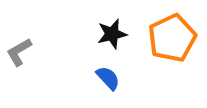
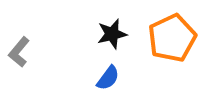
gray L-shape: rotated 20 degrees counterclockwise
blue semicircle: rotated 80 degrees clockwise
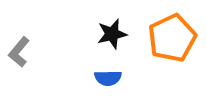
blue semicircle: rotated 52 degrees clockwise
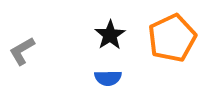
black star: moved 2 px left, 1 px down; rotated 20 degrees counterclockwise
gray L-shape: moved 3 px right, 1 px up; rotated 20 degrees clockwise
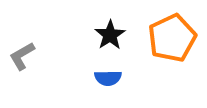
gray L-shape: moved 5 px down
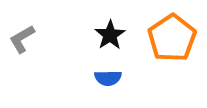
orange pentagon: rotated 9 degrees counterclockwise
gray L-shape: moved 17 px up
